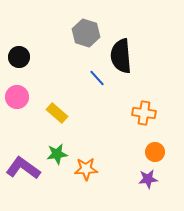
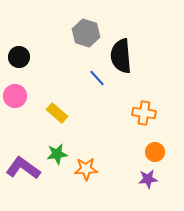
pink circle: moved 2 px left, 1 px up
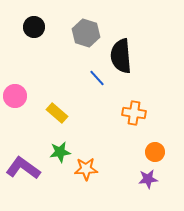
black circle: moved 15 px right, 30 px up
orange cross: moved 10 px left
green star: moved 3 px right, 2 px up
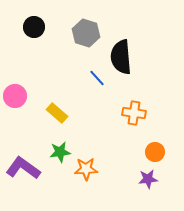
black semicircle: moved 1 px down
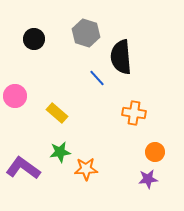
black circle: moved 12 px down
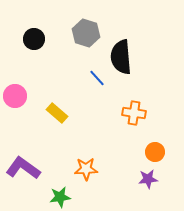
green star: moved 45 px down
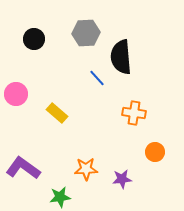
gray hexagon: rotated 20 degrees counterclockwise
pink circle: moved 1 px right, 2 px up
purple star: moved 26 px left
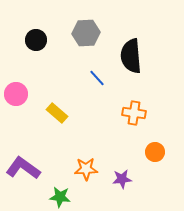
black circle: moved 2 px right, 1 px down
black semicircle: moved 10 px right, 1 px up
green star: rotated 15 degrees clockwise
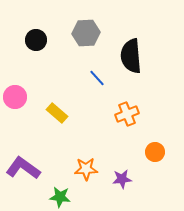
pink circle: moved 1 px left, 3 px down
orange cross: moved 7 px left, 1 px down; rotated 30 degrees counterclockwise
